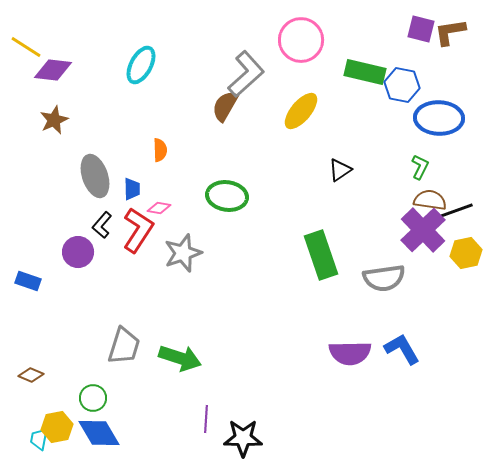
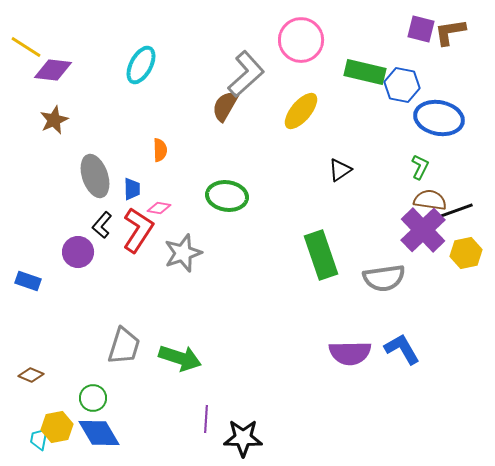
blue ellipse at (439, 118): rotated 9 degrees clockwise
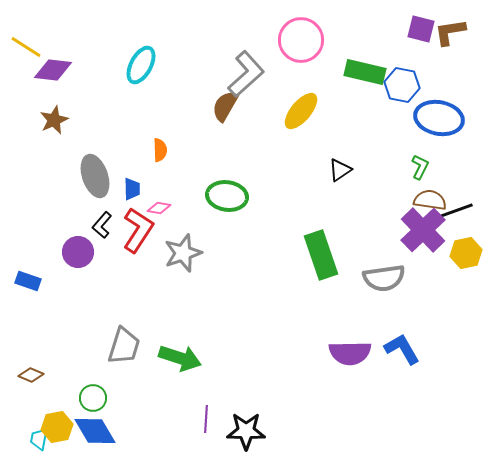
blue diamond at (99, 433): moved 4 px left, 2 px up
black star at (243, 438): moved 3 px right, 7 px up
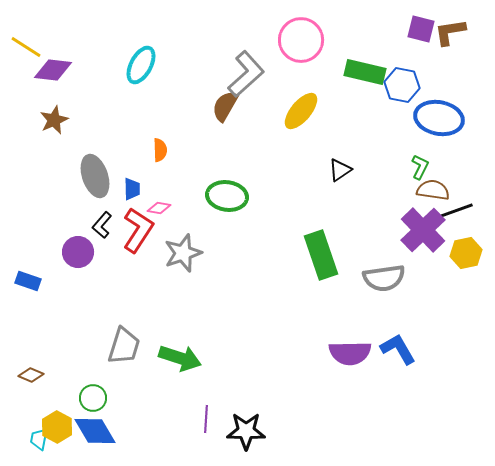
brown semicircle at (430, 200): moved 3 px right, 10 px up
blue L-shape at (402, 349): moved 4 px left
yellow hexagon at (57, 427): rotated 20 degrees counterclockwise
